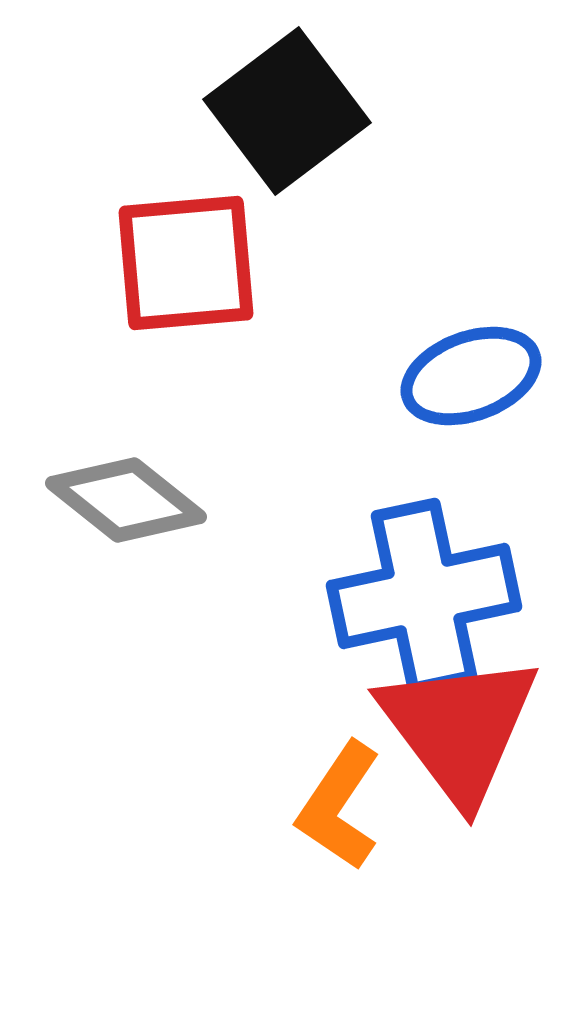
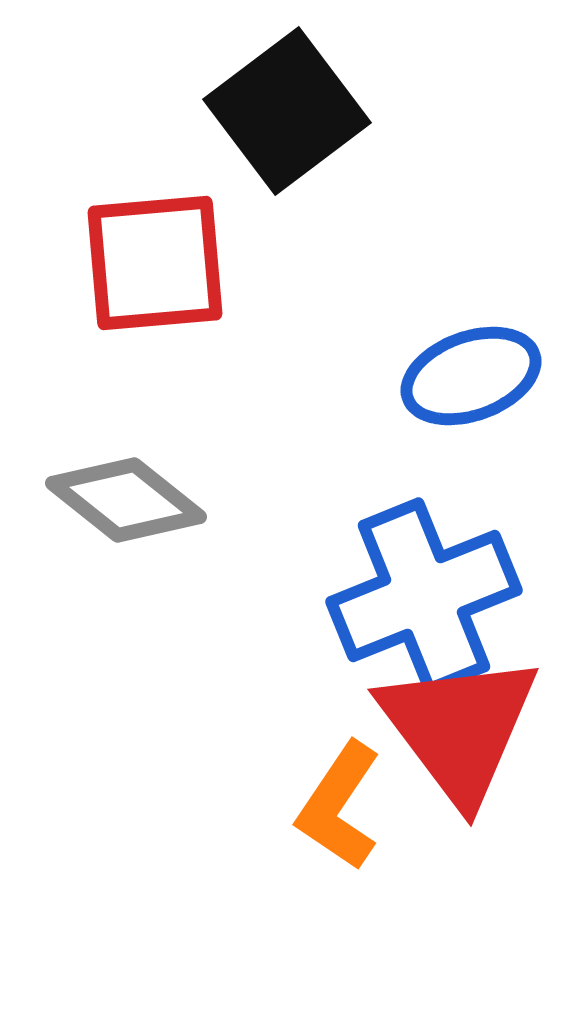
red square: moved 31 px left
blue cross: rotated 10 degrees counterclockwise
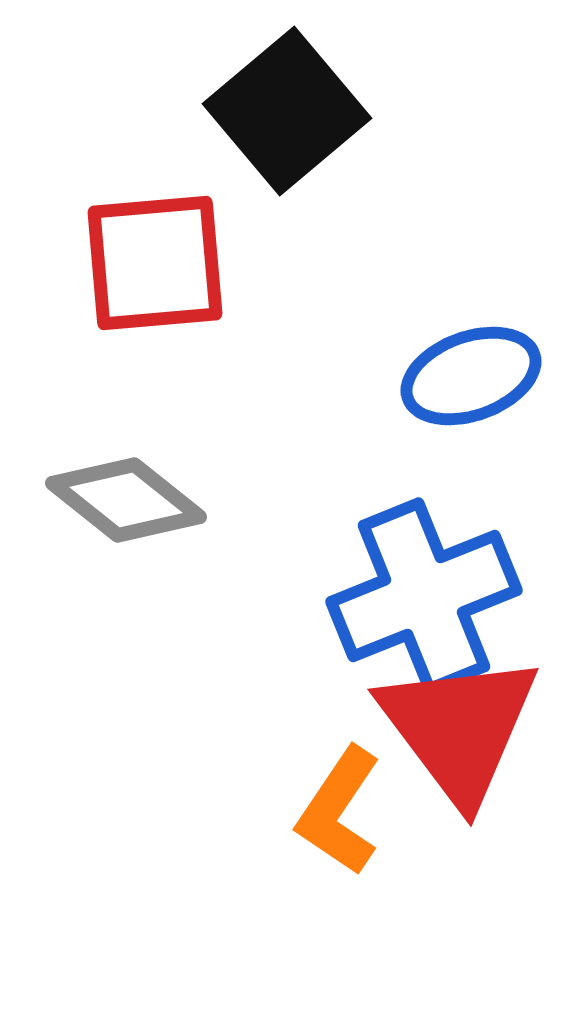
black square: rotated 3 degrees counterclockwise
orange L-shape: moved 5 px down
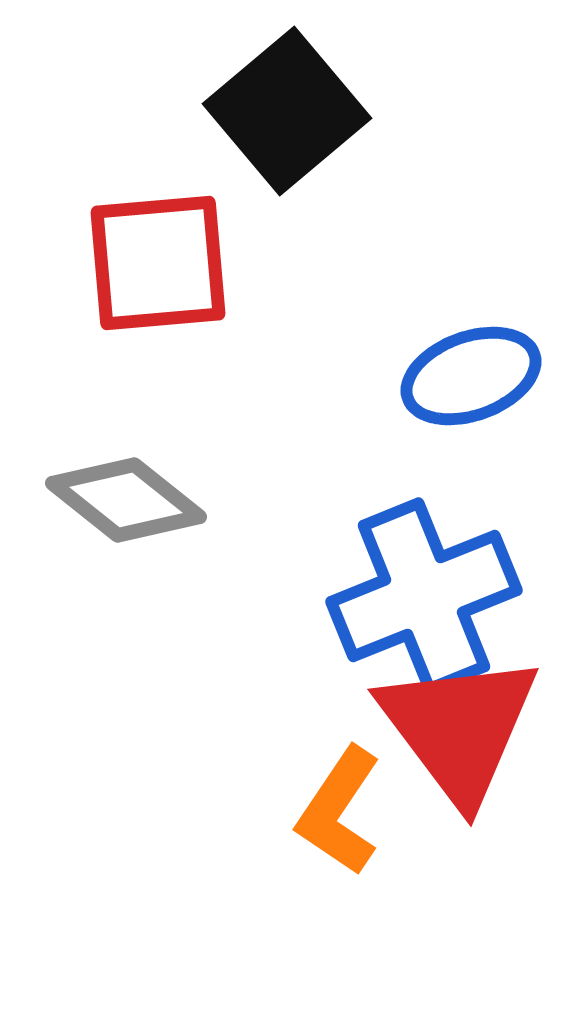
red square: moved 3 px right
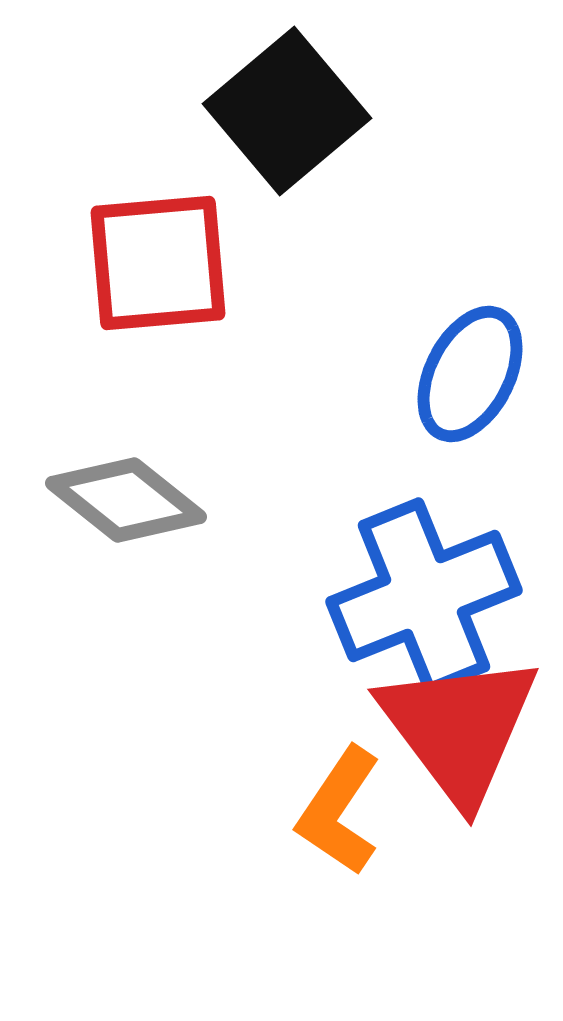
blue ellipse: moved 1 px left, 2 px up; rotated 43 degrees counterclockwise
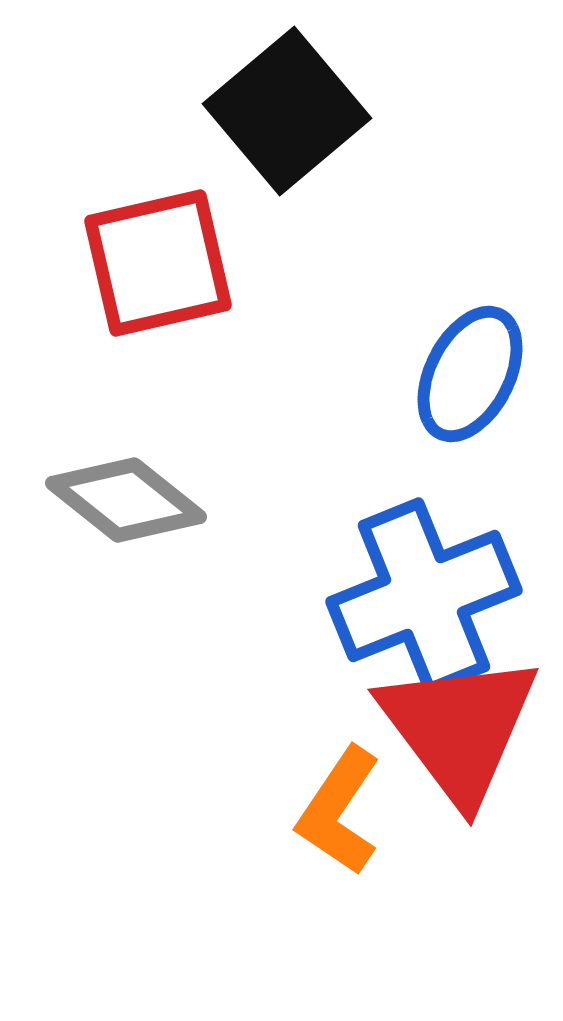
red square: rotated 8 degrees counterclockwise
